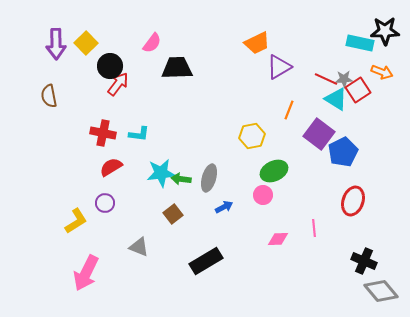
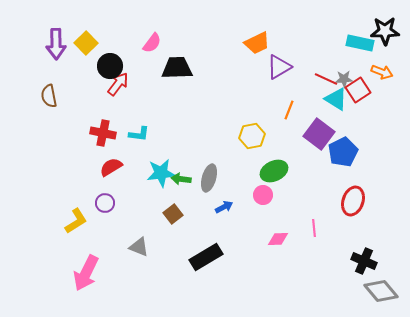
black rectangle: moved 4 px up
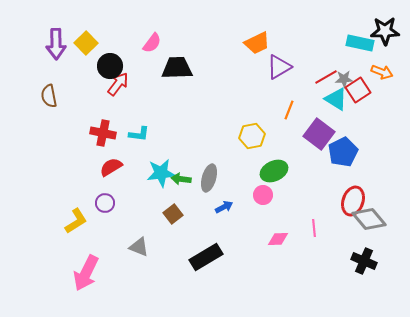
red line: moved 2 px up; rotated 55 degrees counterclockwise
gray diamond: moved 12 px left, 72 px up
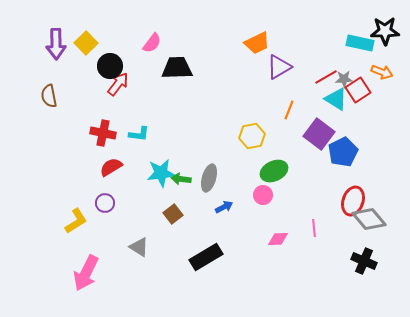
gray triangle: rotated 10 degrees clockwise
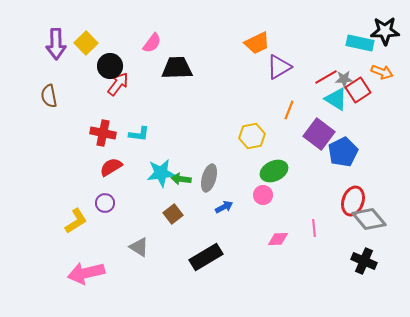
pink arrow: rotated 51 degrees clockwise
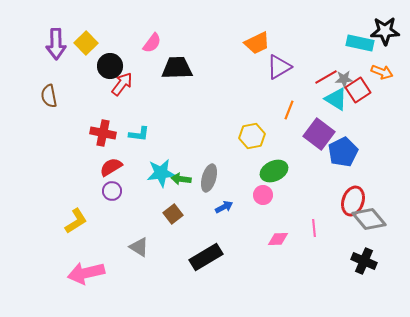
red arrow: moved 4 px right
purple circle: moved 7 px right, 12 px up
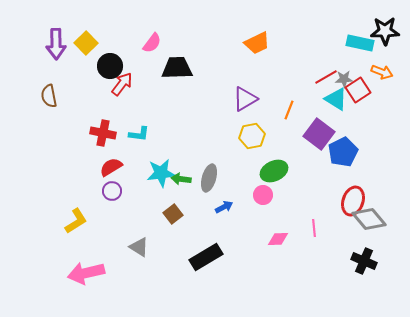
purple triangle: moved 34 px left, 32 px down
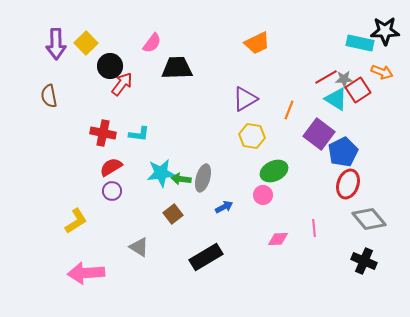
yellow hexagon: rotated 20 degrees clockwise
gray ellipse: moved 6 px left
red ellipse: moved 5 px left, 17 px up
pink arrow: rotated 9 degrees clockwise
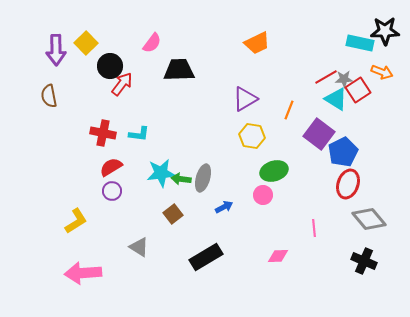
purple arrow: moved 6 px down
black trapezoid: moved 2 px right, 2 px down
green ellipse: rotated 8 degrees clockwise
pink diamond: moved 17 px down
pink arrow: moved 3 px left
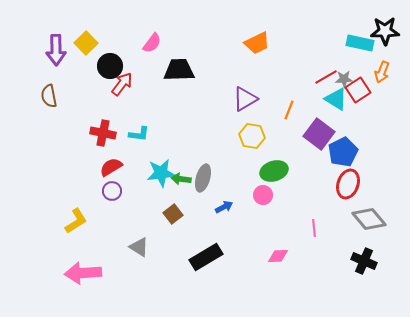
orange arrow: rotated 90 degrees clockwise
